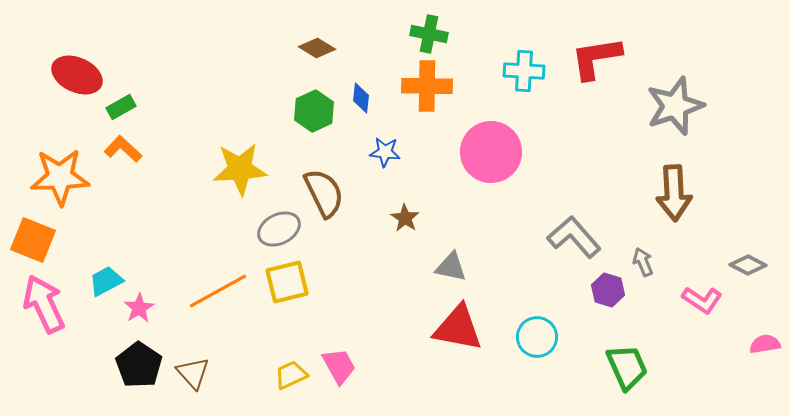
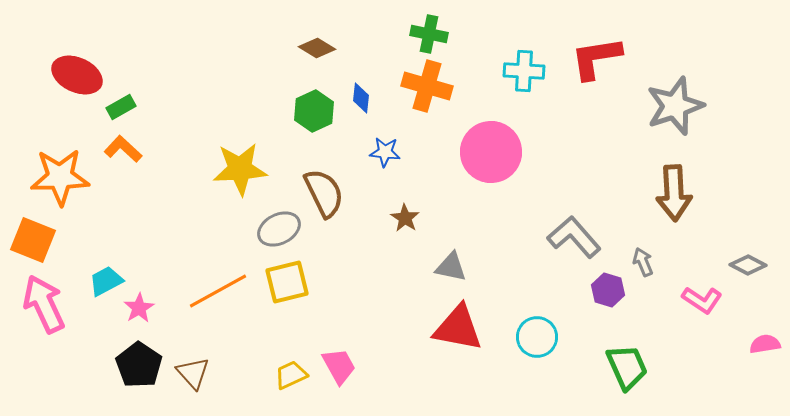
orange cross: rotated 15 degrees clockwise
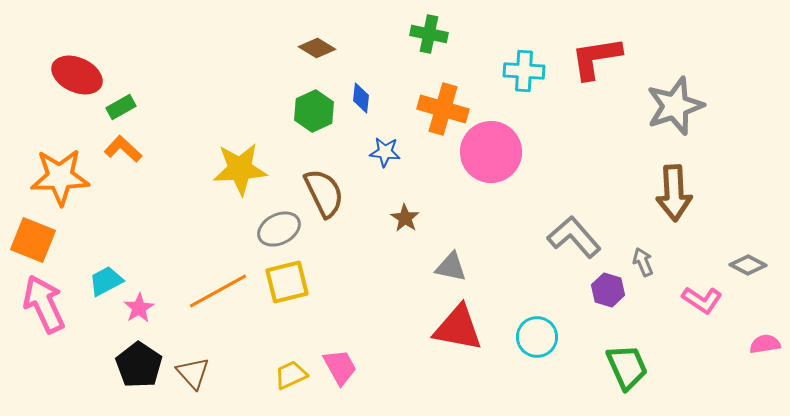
orange cross: moved 16 px right, 23 px down
pink trapezoid: moved 1 px right, 1 px down
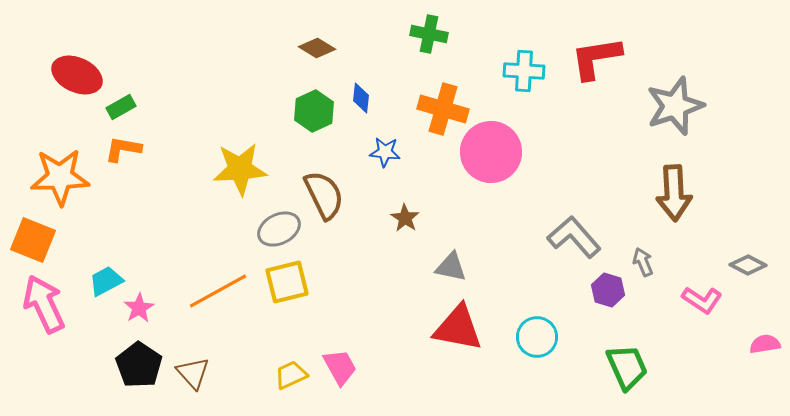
orange L-shape: rotated 33 degrees counterclockwise
brown semicircle: moved 2 px down
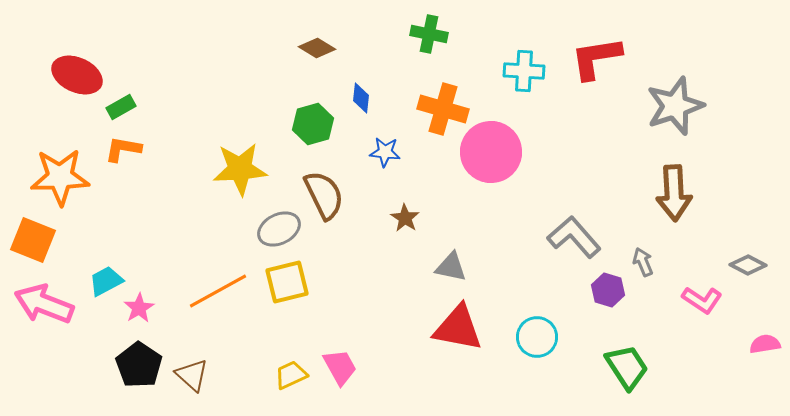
green hexagon: moved 1 px left, 13 px down; rotated 9 degrees clockwise
pink arrow: rotated 44 degrees counterclockwise
green trapezoid: rotated 9 degrees counterclockwise
brown triangle: moved 1 px left, 2 px down; rotated 6 degrees counterclockwise
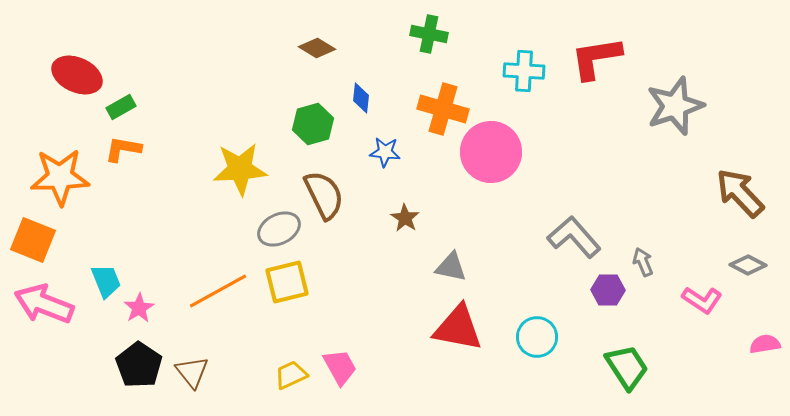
brown arrow: moved 66 px right; rotated 140 degrees clockwise
cyan trapezoid: rotated 96 degrees clockwise
purple hexagon: rotated 16 degrees counterclockwise
brown triangle: moved 3 px up; rotated 9 degrees clockwise
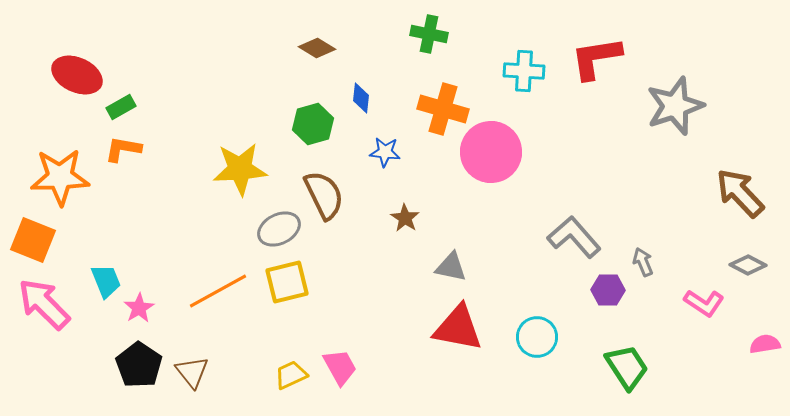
pink L-shape: moved 2 px right, 3 px down
pink arrow: rotated 24 degrees clockwise
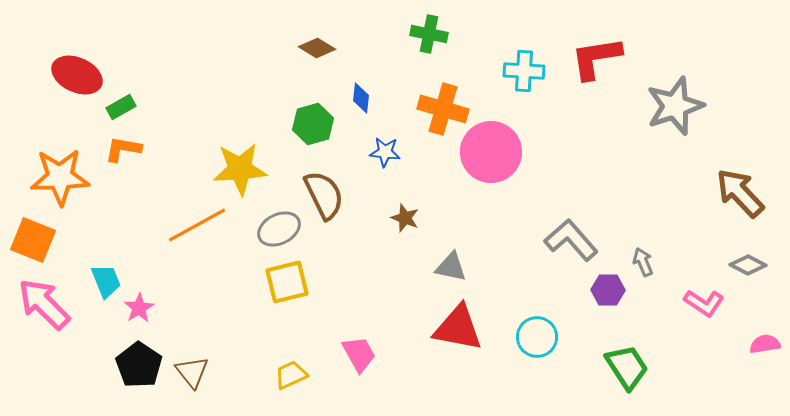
brown star: rotated 12 degrees counterclockwise
gray L-shape: moved 3 px left, 3 px down
orange line: moved 21 px left, 66 px up
pink trapezoid: moved 19 px right, 13 px up
